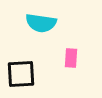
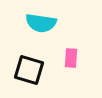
black square: moved 8 px right, 4 px up; rotated 20 degrees clockwise
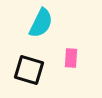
cyan semicircle: rotated 72 degrees counterclockwise
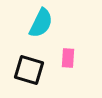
pink rectangle: moved 3 px left
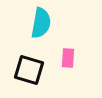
cyan semicircle: rotated 16 degrees counterclockwise
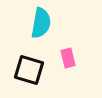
pink rectangle: rotated 18 degrees counterclockwise
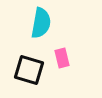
pink rectangle: moved 6 px left
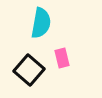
black square: rotated 24 degrees clockwise
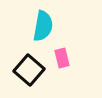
cyan semicircle: moved 2 px right, 3 px down
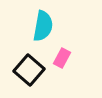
pink rectangle: rotated 42 degrees clockwise
